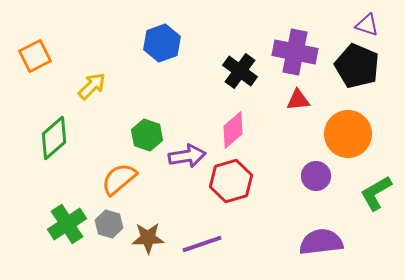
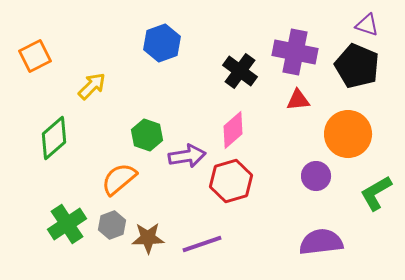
gray hexagon: moved 3 px right, 1 px down; rotated 24 degrees clockwise
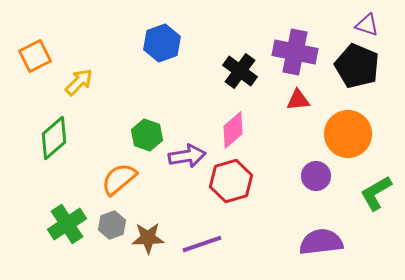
yellow arrow: moved 13 px left, 4 px up
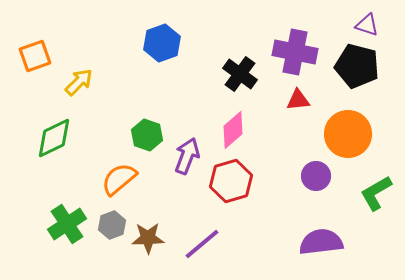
orange square: rotated 8 degrees clockwise
black pentagon: rotated 9 degrees counterclockwise
black cross: moved 3 px down
green diamond: rotated 15 degrees clockwise
purple arrow: rotated 60 degrees counterclockwise
purple line: rotated 21 degrees counterclockwise
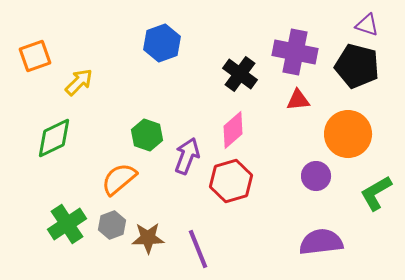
purple line: moved 4 px left, 5 px down; rotated 72 degrees counterclockwise
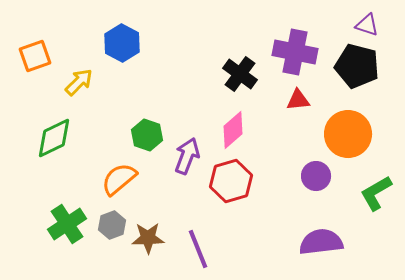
blue hexagon: moved 40 px left; rotated 12 degrees counterclockwise
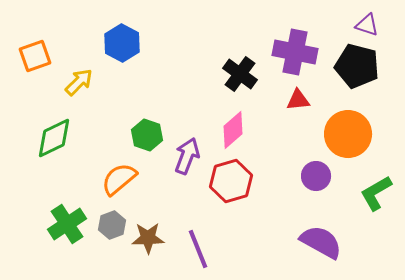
purple semicircle: rotated 36 degrees clockwise
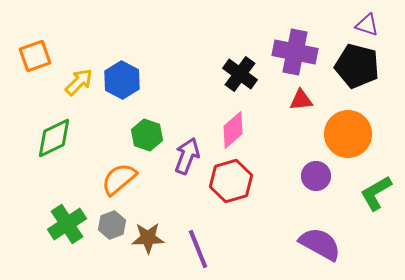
blue hexagon: moved 37 px down
red triangle: moved 3 px right
purple semicircle: moved 1 px left, 2 px down
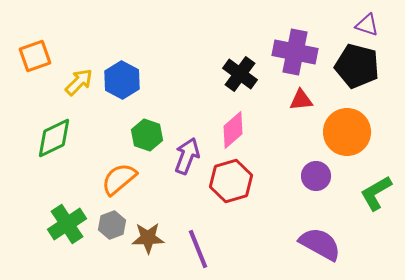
orange circle: moved 1 px left, 2 px up
